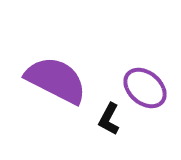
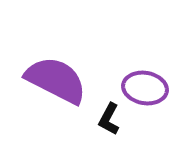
purple ellipse: rotated 30 degrees counterclockwise
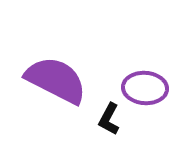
purple ellipse: rotated 6 degrees counterclockwise
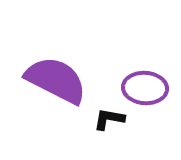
black L-shape: rotated 72 degrees clockwise
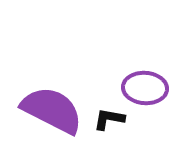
purple semicircle: moved 4 px left, 30 px down
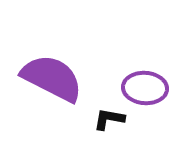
purple semicircle: moved 32 px up
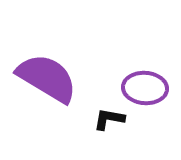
purple semicircle: moved 5 px left; rotated 4 degrees clockwise
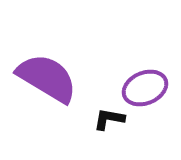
purple ellipse: rotated 27 degrees counterclockwise
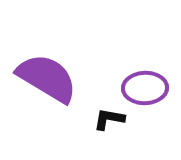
purple ellipse: rotated 21 degrees clockwise
